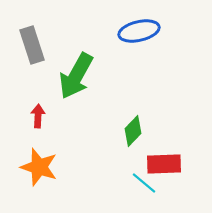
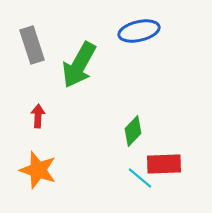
green arrow: moved 3 px right, 11 px up
orange star: moved 1 px left, 3 px down
cyan line: moved 4 px left, 5 px up
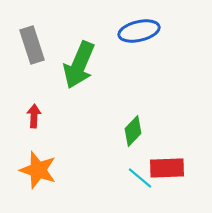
green arrow: rotated 6 degrees counterclockwise
red arrow: moved 4 px left
red rectangle: moved 3 px right, 4 px down
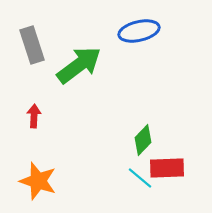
green arrow: rotated 150 degrees counterclockwise
green diamond: moved 10 px right, 9 px down
orange star: moved 11 px down
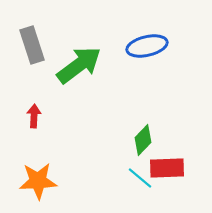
blue ellipse: moved 8 px right, 15 px down
orange star: rotated 21 degrees counterclockwise
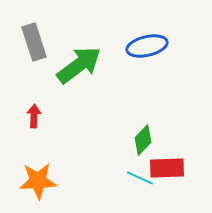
gray rectangle: moved 2 px right, 3 px up
cyan line: rotated 16 degrees counterclockwise
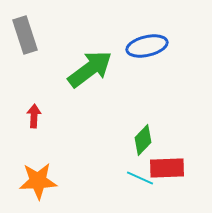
gray rectangle: moved 9 px left, 7 px up
green arrow: moved 11 px right, 4 px down
